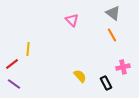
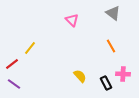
orange line: moved 1 px left, 11 px down
yellow line: moved 2 px right, 1 px up; rotated 32 degrees clockwise
pink cross: moved 7 px down; rotated 16 degrees clockwise
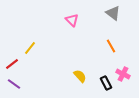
pink cross: rotated 24 degrees clockwise
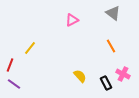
pink triangle: rotated 48 degrees clockwise
red line: moved 2 px left, 1 px down; rotated 32 degrees counterclockwise
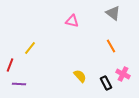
pink triangle: moved 1 px down; rotated 40 degrees clockwise
purple line: moved 5 px right; rotated 32 degrees counterclockwise
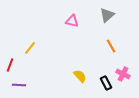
gray triangle: moved 6 px left, 2 px down; rotated 42 degrees clockwise
purple line: moved 1 px down
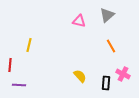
pink triangle: moved 7 px right
yellow line: moved 1 px left, 3 px up; rotated 24 degrees counterclockwise
red line: rotated 16 degrees counterclockwise
black rectangle: rotated 32 degrees clockwise
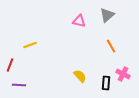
yellow line: moved 1 px right; rotated 56 degrees clockwise
red line: rotated 16 degrees clockwise
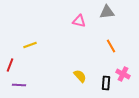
gray triangle: moved 3 px up; rotated 35 degrees clockwise
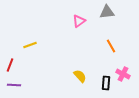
pink triangle: rotated 48 degrees counterclockwise
purple line: moved 5 px left
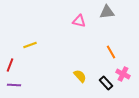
pink triangle: rotated 48 degrees clockwise
orange line: moved 6 px down
black rectangle: rotated 48 degrees counterclockwise
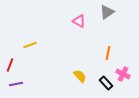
gray triangle: rotated 28 degrees counterclockwise
pink triangle: rotated 16 degrees clockwise
orange line: moved 3 px left, 1 px down; rotated 40 degrees clockwise
purple line: moved 2 px right, 1 px up; rotated 16 degrees counterclockwise
